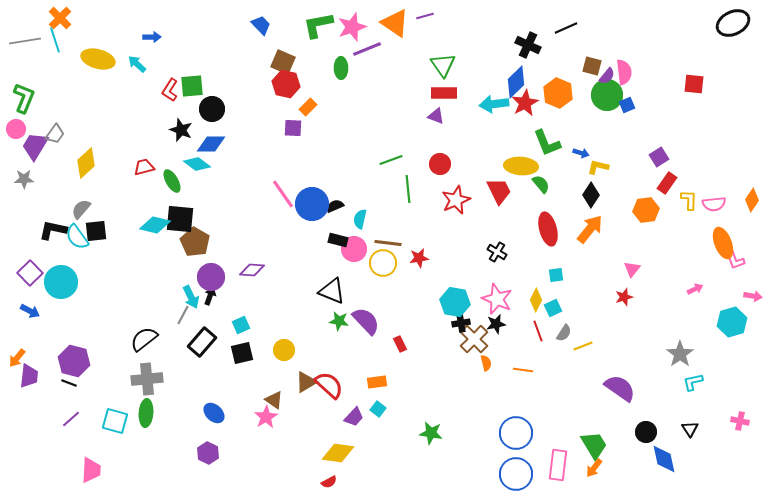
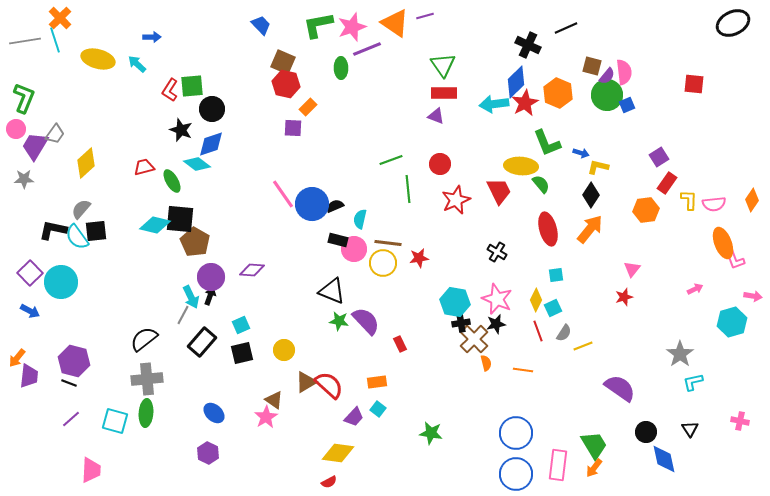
blue diamond at (211, 144): rotated 20 degrees counterclockwise
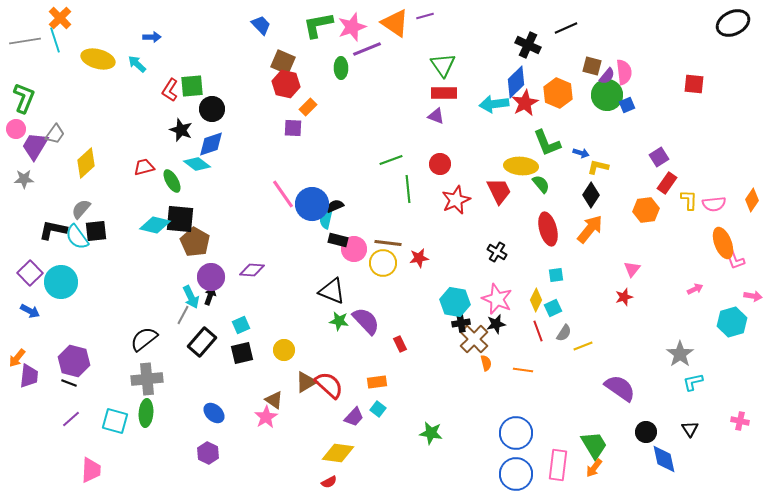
cyan semicircle at (360, 219): moved 34 px left
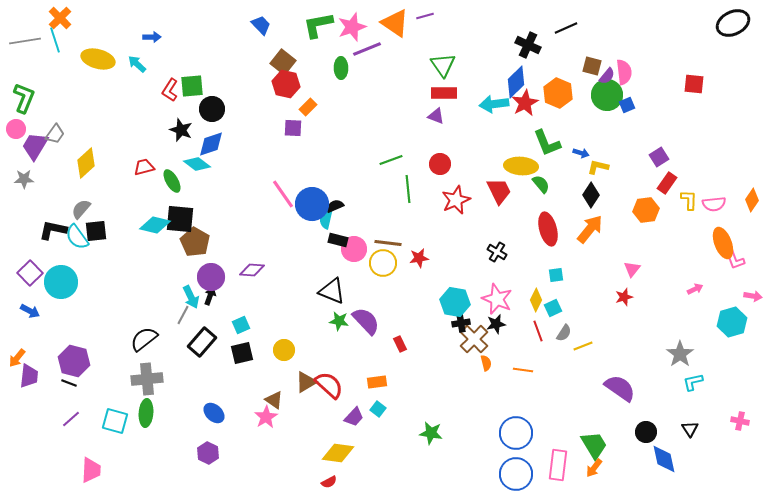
brown square at (283, 62): rotated 15 degrees clockwise
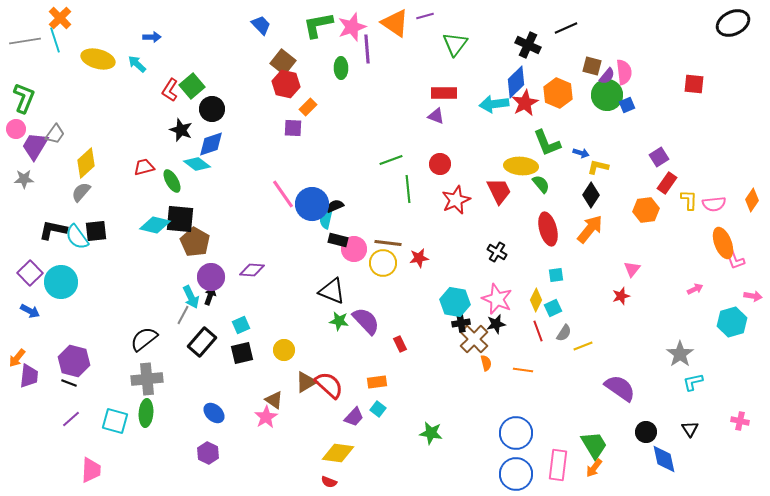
purple line at (367, 49): rotated 72 degrees counterclockwise
green triangle at (443, 65): moved 12 px right, 21 px up; rotated 12 degrees clockwise
green square at (192, 86): rotated 35 degrees counterclockwise
gray semicircle at (81, 209): moved 17 px up
red star at (624, 297): moved 3 px left, 1 px up
red semicircle at (329, 482): rotated 49 degrees clockwise
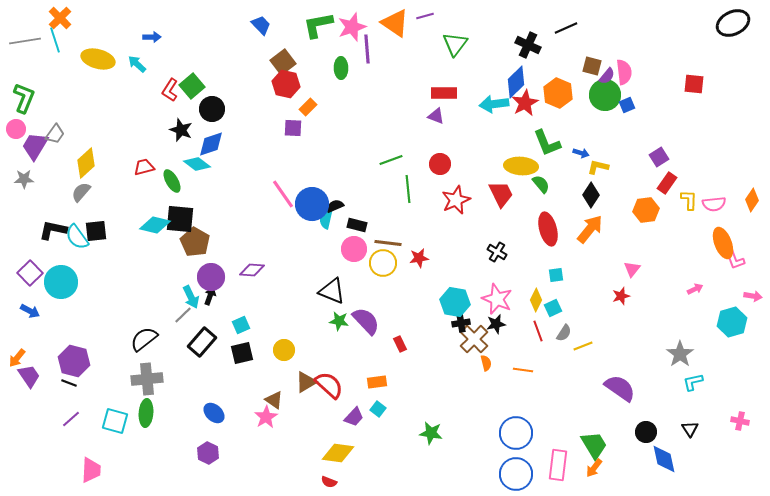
brown square at (283, 62): rotated 15 degrees clockwise
green circle at (607, 95): moved 2 px left
red trapezoid at (499, 191): moved 2 px right, 3 px down
black rectangle at (338, 240): moved 19 px right, 15 px up
gray line at (183, 315): rotated 18 degrees clockwise
purple trapezoid at (29, 376): rotated 40 degrees counterclockwise
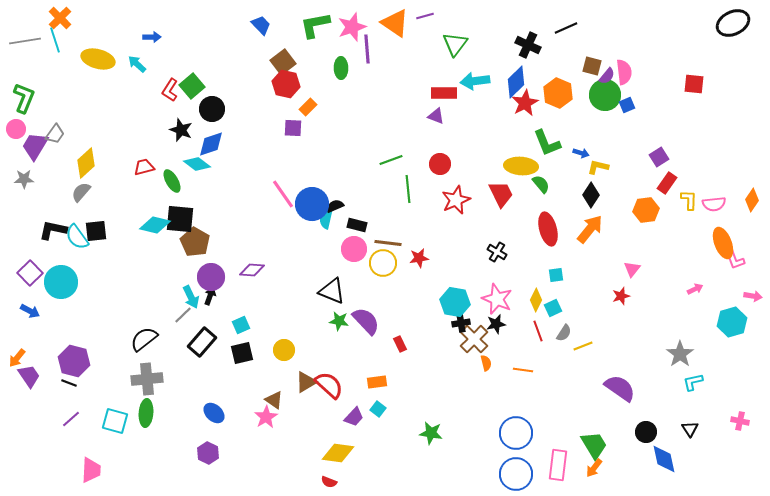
green L-shape at (318, 25): moved 3 px left
cyan arrow at (494, 104): moved 19 px left, 23 px up
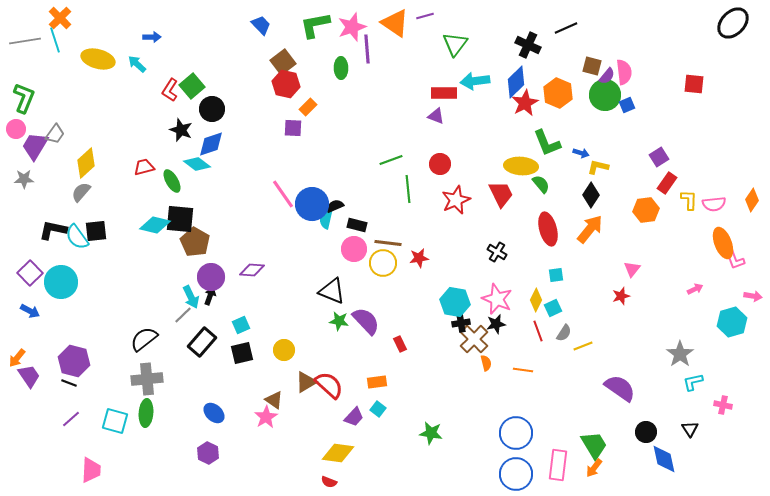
black ellipse at (733, 23): rotated 20 degrees counterclockwise
pink cross at (740, 421): moved 17 px left, 16 px up
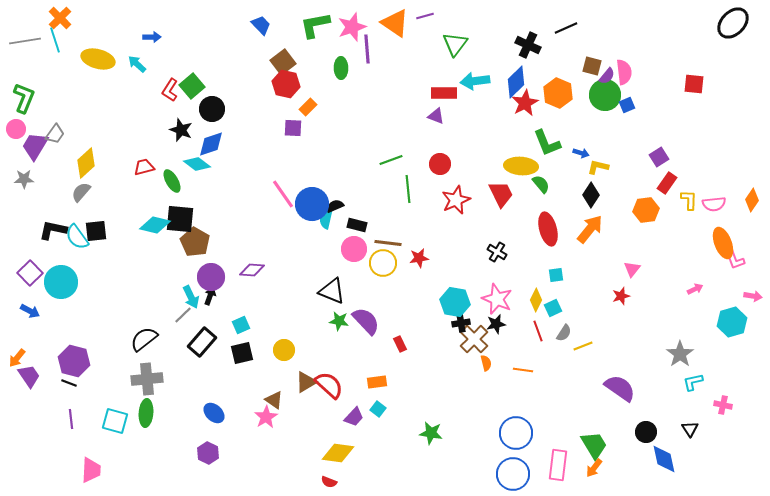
purple line at (71, 419): rotated 54 degrees counterclockwise
blue circle at (516, 474): moved 3 px left
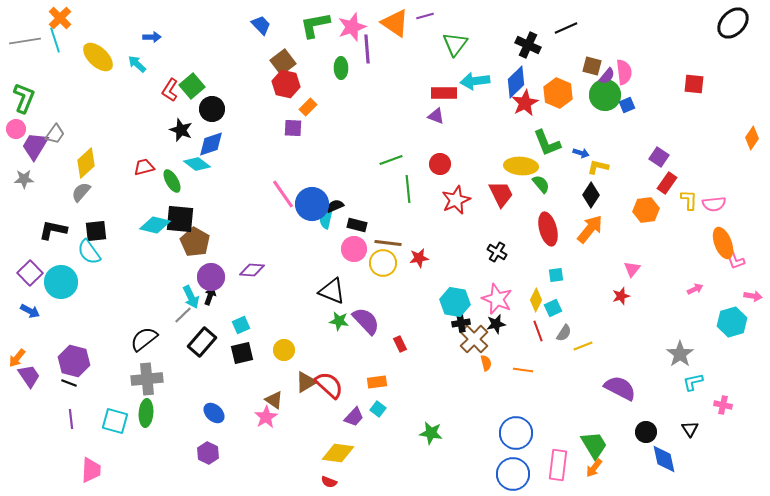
yellow ellipse at (98, 59): moved 2 px up; rotated 28 degrees clockwise
purple square at (659, 157): rotated 24 degrees counterclockwise
orange diamond at (752, 200): moved 62 px up
cyan semicircle at (77, 237): moved 12 px right, 15 px down
purple semicircle at (620, 388): rotated 8 degrees counterclockwise
